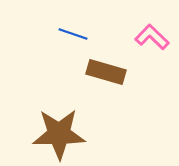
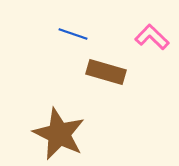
brown star: rotated 26 degrees clockwise
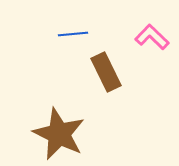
blue line: rotated 24 degrees counterclockwise
brown rectangle: rotated 48 degrees clockwise
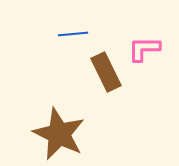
pink L-shape: moved 8 px left, 12 px down; rotated 44 degrees counterclockwise
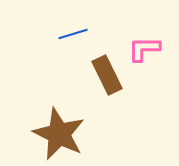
blue line: rotated 12 degrees counterclockwise
brown rectangle: moved 1 px right, 3 px down
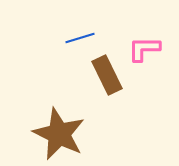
blue line: moved 7 px right, 4 px down
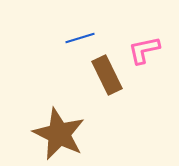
pink L-shape: moved 1 px down; rotated 12 degrees counterclockwise
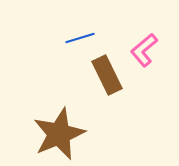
pink L-shape: rotated 28 degrees counterclockwise
brown star: rotated 24 degrees clockwise
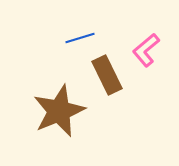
pink L-shape: moved 2 px right
brown star: moved 23 px up
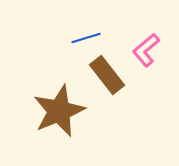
blue line: moved 6 px right
brown rectangle: rotated 12 degrees counterclockwise
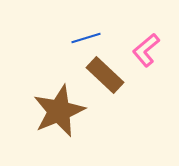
brown rectangle: moved 2 px left; rotated 9 degrees counterclockwise
